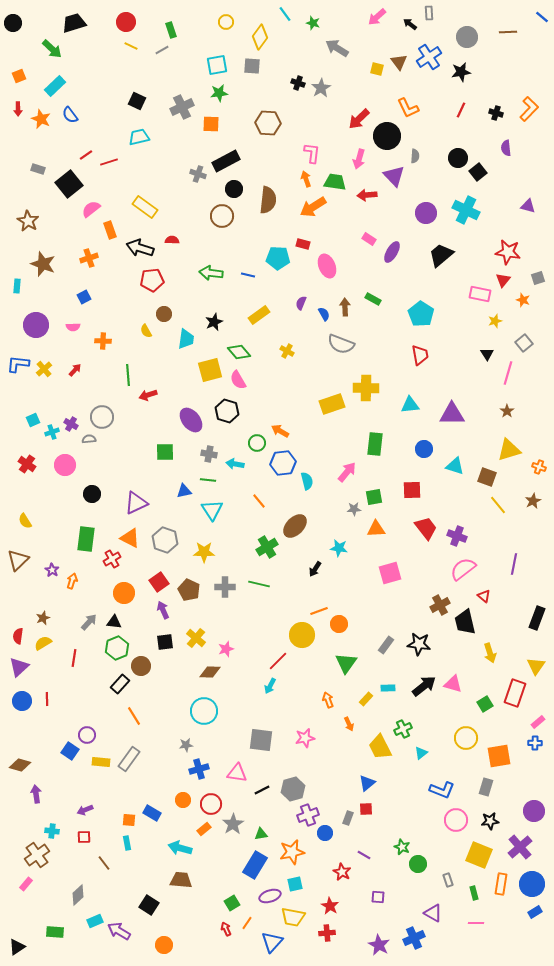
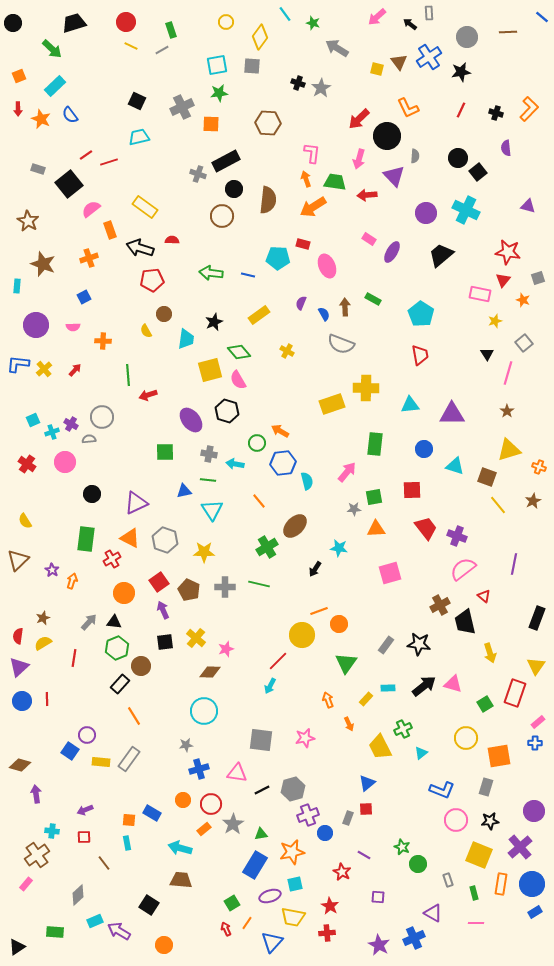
pink circle at (65, 465): moved 3 px up
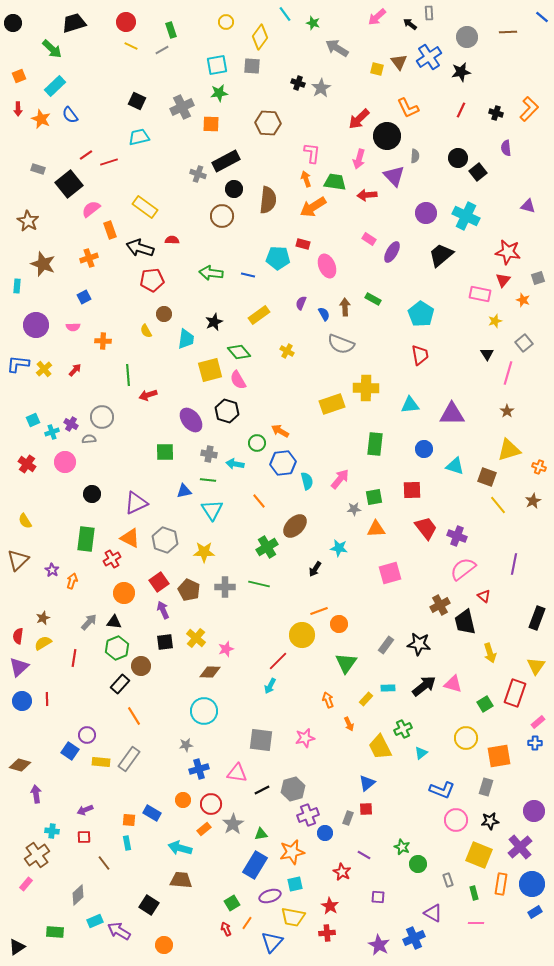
cyan cross at (466, 210): moved 6 px down
pink arrow at (347, 472): moved 7 px left, 7 px down
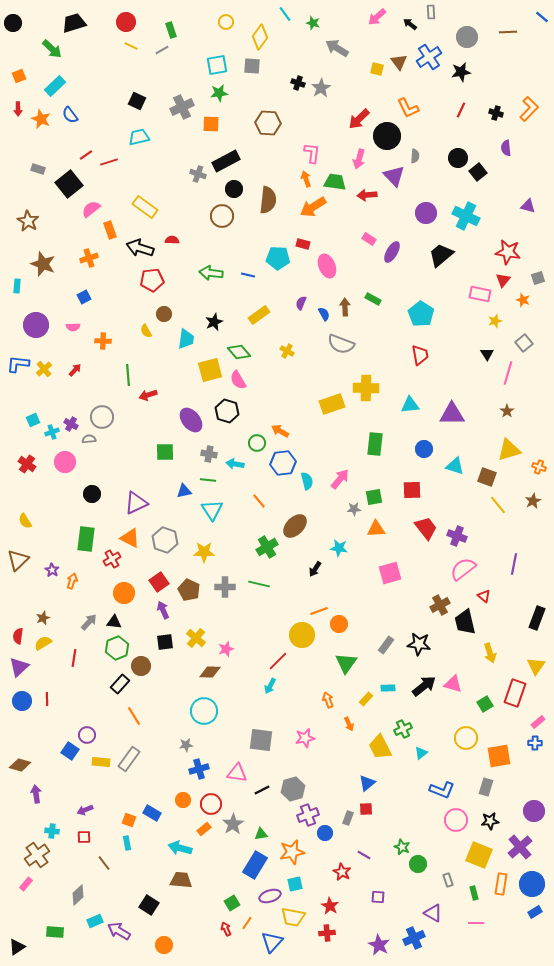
gray rectangle at (429, 13): moved 2 px right, 1 px up
orange square at (129, 820): rotated 16 degrees clockwise
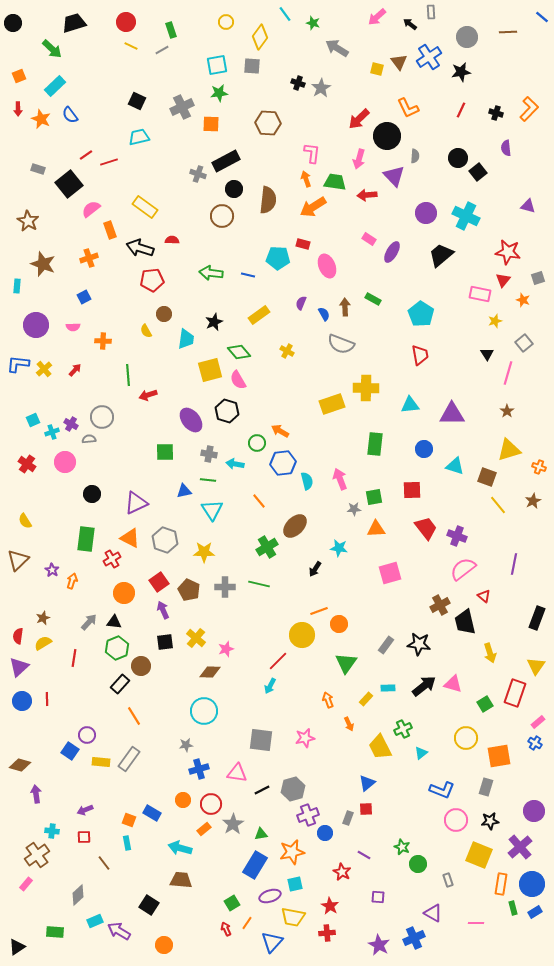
pink arrow at (340, 479): rotated 60 degrees counterclockwise
blue cross at (535, 743): rotated 32 degrees clockwise
green rectangle at (474, 893): moved 39 px right, 15 px down
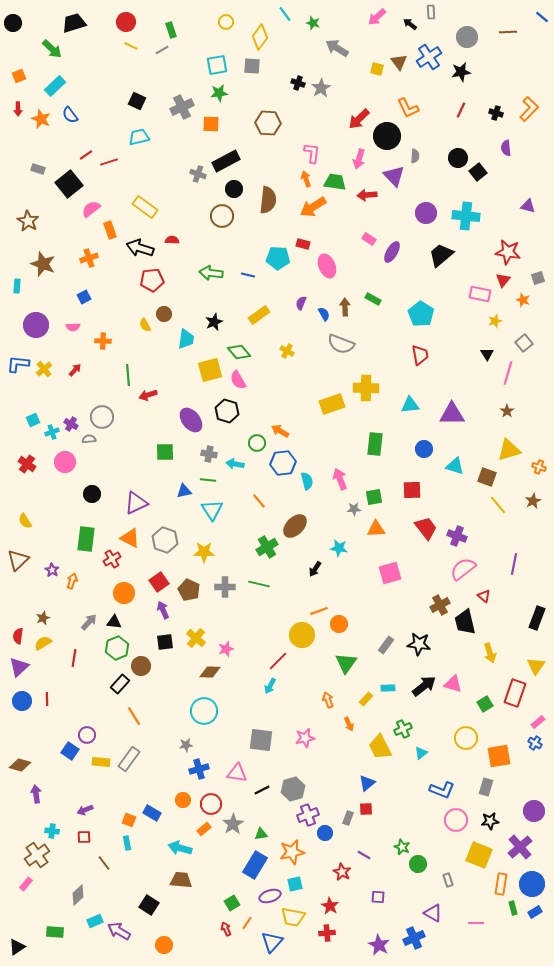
cyan cross at (466, 216): rotated 20 degrees counterclockwise
yellow semicircle at (146, 331): moved 1 px left, 6 px up
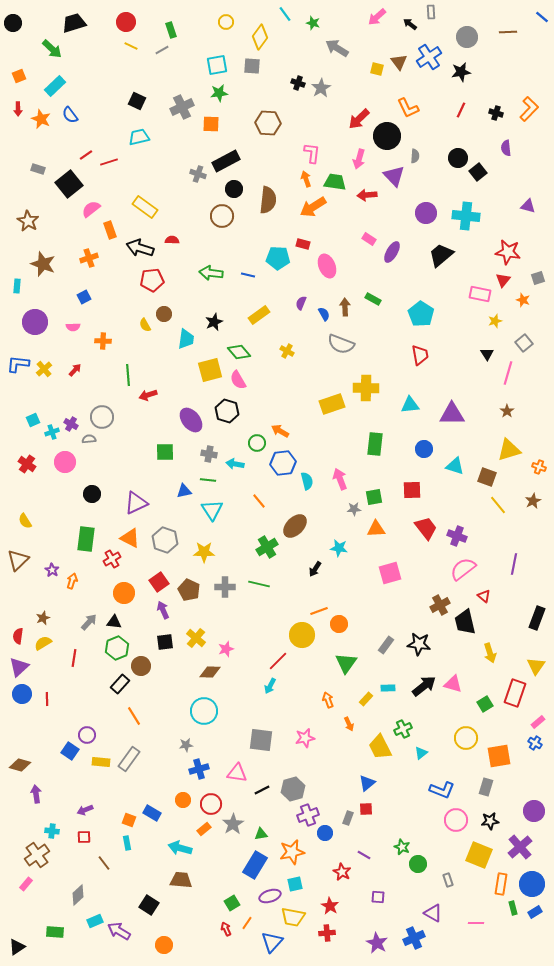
purple circle at (36, 325): moved 1 px left, 3 px up
blue circle at (22, 701): moved 7 px up
purple star at (379, 945): moved 2 px left, 2 px up
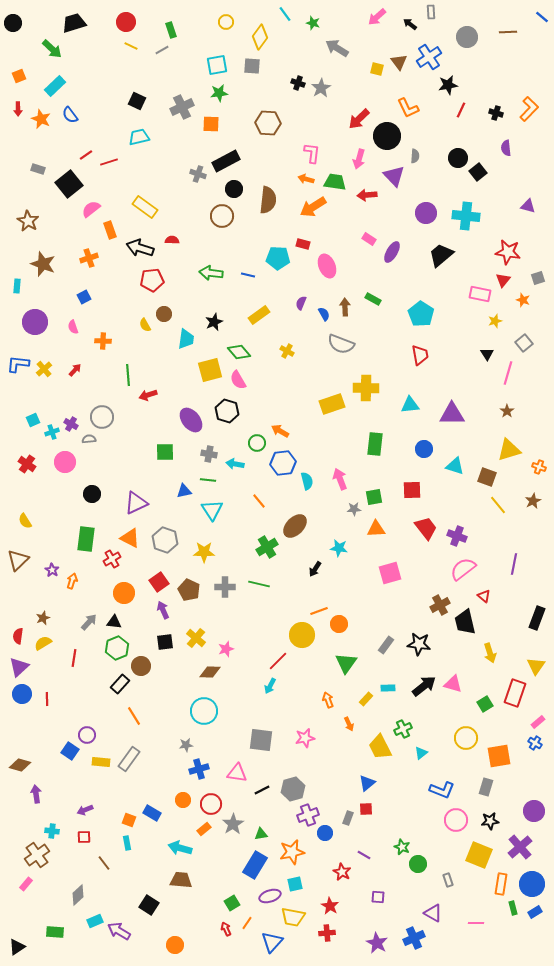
black star at (461, 72): moved 13 px left, 13 px down
orange arrow at (306, 179): rotated 56 degrees counterclockwise
pink semicircle at (73, 327): rotated 72 degrees clockwise
orange circle at (164, 945): moved 11 px right
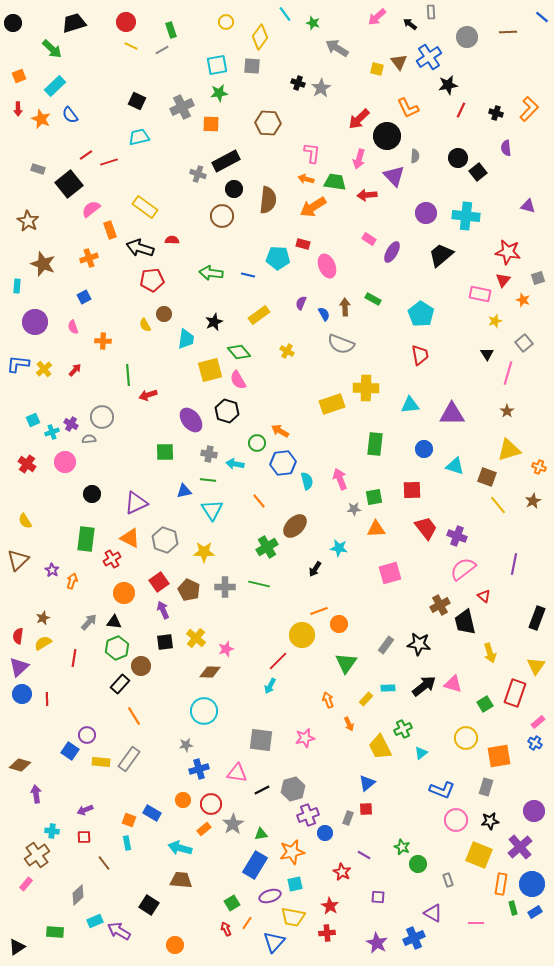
blue triangle at (272, 942): moved 2 px right
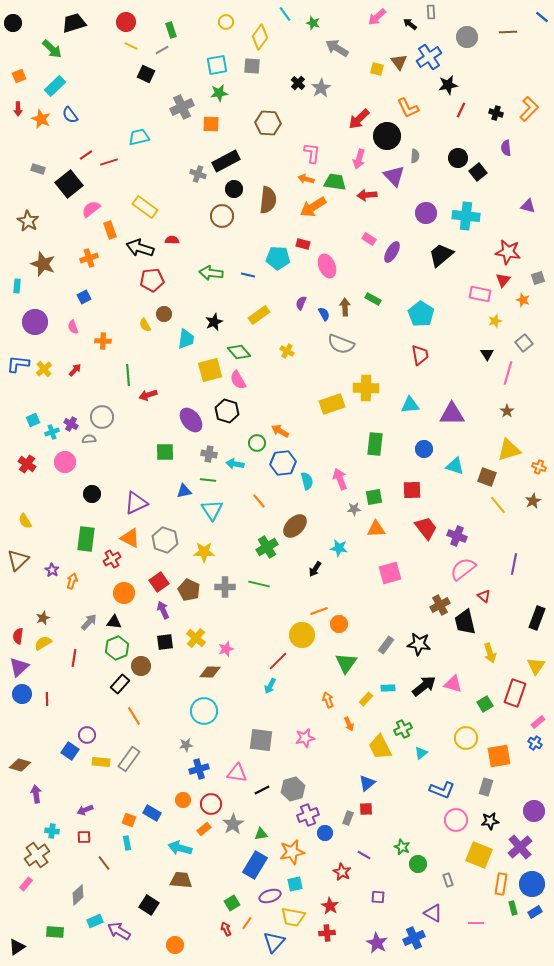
black cross at (298, 83): rotated 24 degrees clockwise
black square at (137, 101): moved 9 px right, 27 px up
